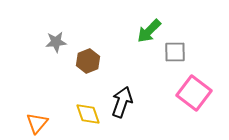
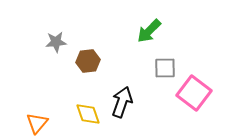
gray square: moved 10 px left, 16 px down
brown hexagon: rotated 15 degrees clockwise
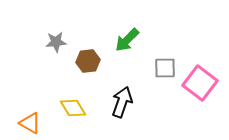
green arrow: moved 22 px left, 9 px down
pink square: moved 6 px right, 10 px up
yellow diamond: moved 15 px left, 6 px up; rotated 12 degrees counterclockwise
orange triangle: moved 7 px left; rotated 40 degrees counterclockwise
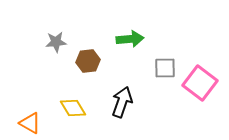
green arrow: moved 3 px right, 1 px up; rotated 140 degrees counterclockwise
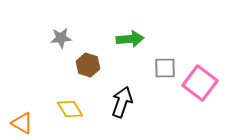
gray star: moved 5 px right, 4 px up
brown hexagon: moved 4 px down; rotated 25 degrees clockwise
yellow diamond: moved 3 px left, 1 px down
orange triangle: moved 8 px left
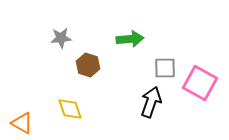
pink square: rotated 8 degrees counterclockwise
black arrow: moved 29 px right
yellow diamond: rotated 12 degrees clockwise
